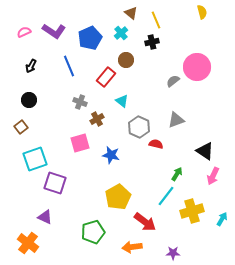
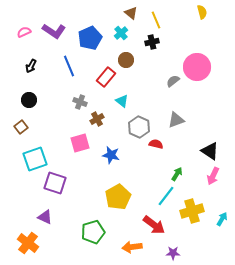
black triangle: moved 5 px right
red arrow: moved 9 px right, 3 px down
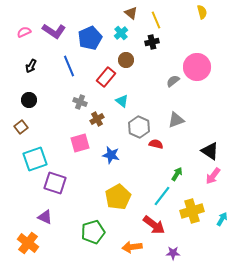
pink arrow: rotated 12 degrees clockwise
cyan line: moved 4 px left
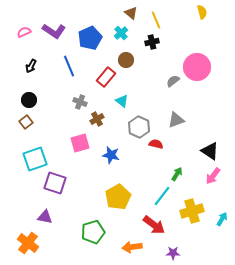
brown square: moved 5 px right, 5 px up
purple triangle: rotated 14 degrees counterclockwise
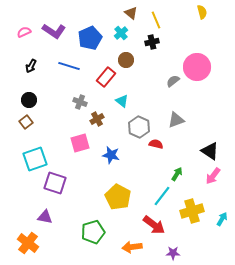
blue line: rotated 50 degrees counterclockwise
yellow pentagon: rotated 15 degrees counterclockwise
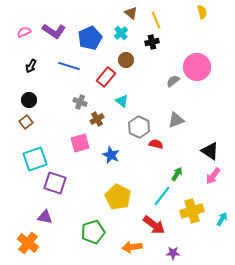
blue star: rotated 12 degrees clockwise
